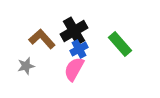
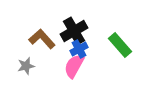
green rectangle: moved 1 px down
pink semicircle: moved 3 px up
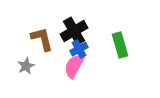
brown L-shape: rotated 28 degrees clockwise
green rectangle: rotated 25 degrees clockwise
gray star: rotated 12 degrees counterclockwise
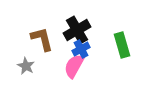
black cross: moved 3 px right, 1 px up
green rectangle: moved 2 px right
blue cross: moved 2 px right
gray star: rotated 18 degrees counterclockwise
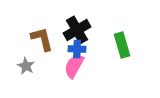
blue cross: moved 4 px left; rotated 30 degrees clockwise
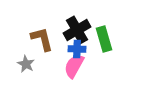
green rectangle: moved 18 px left, 6 px up
gray star: moved 2 px up
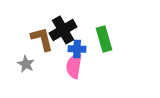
black cross: moved 14 px left
pink semicircle: rotated 20 degrees counterclockwise
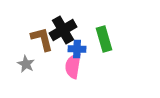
pink semicircle: moved 1 px left
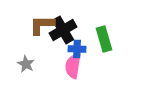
brown L-shape: moved 14 px up; rotated 76 degrees counterclockwise
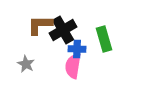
brown L-shape: moved 2 px left
